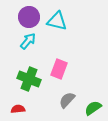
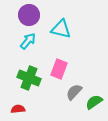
purple circle: moved 2 px up
cyan triangle: moved 4 px right, 8 px down
green cross: moved 1 px up
gray semicircle: moved 7 px right, 8 px up
green semicircle: moved 1 px right, 6 px up
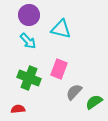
cyan arrow: rotated 96 degrees clockwise
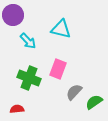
purple circle: moved 16 px left
pink rectangle: moved 1 px left
red semicircle: moved 1 px left
